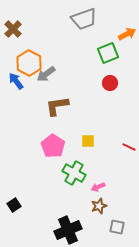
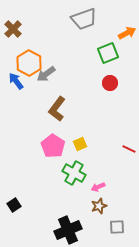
orange arrow: moved 1 px up
brown L-shape: moved 3 px down; rotated 45 degrees counterclockwise
yellow square: moved 8 px left, 3 px down; rotated 24 degrees counterclockwise
red line: moved 2 px down
gray square: rotated 14 degrees counterclockwise
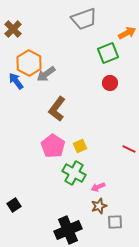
yellow square: moved 2 px down
gray square: moved 2 px left, 5 px up
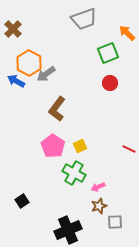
orange arrow: rotated 108 degrees counterclockwise
blue arrow: rotated 24 degrees counterclockwise
black square: moved 8 px right, 4 px up
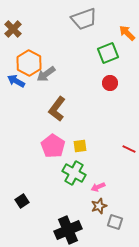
yellow square: rotated 16 degrees clockwise
gray square: rotated 21 degrees clockwise
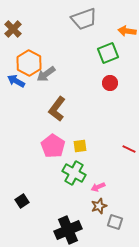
orange arrow: moved 2 px up; rotated 36 degrees counterclockwise
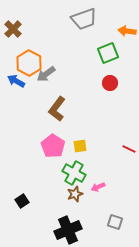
brown star: moved 24 px left, 12 px up
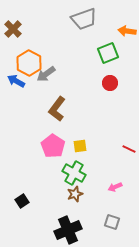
pink arrow: moved 17 px right
gray square: moved 3 px left
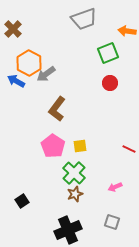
green cross: rotated 15 degrees clockwise
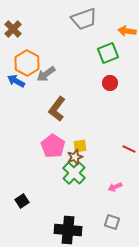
orange hexagon: moved 2 px left
brown star: moved 37 px up
black cross: rotated 28 degrees clockwise
